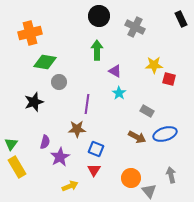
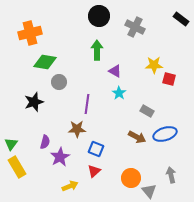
black rectangle: rotated 28 degrees counterclockwise
red triangle: moved 1 px down; rotated 16 degrees clockwise
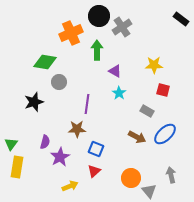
gray cross: moved 13 px left; rotated 30 degrees clockwise
orange cross: moved 41 px right; rotated 10 degrees counterclockwise
red square: moved 6 px left, 11 px down
blue ellipse: rotated 25 degrees counterclockwise
yellow rectangle: rotated 40 degrees clockwise
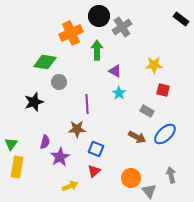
purple line: rotated 12 degrees counterclockwise
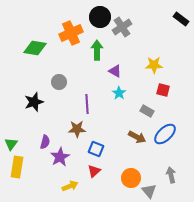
black circle: moved 1 px right, 1 px down
green diamond: moved 10 px left, 14 px up
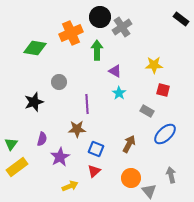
brown arrow: moved 8 px left, 7 px down; rotated 90 degrees counterclockwise
purple semicircle: moved 3 px left, 3 px up
yellow rectangle: rotated 45 degrees clockwise
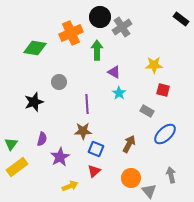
purple triangle: moved 1 px left, 1 px down
brown star: moved 6 px right, 2 px down
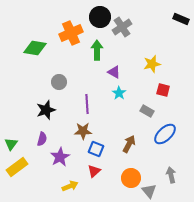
black rectangle: rotated 14 degrees counterclockwise
yellow star: moved 2 px left, 1 px up; rotated 12 degrees counterclockwise
black star: moved 12 px right, 8 px down
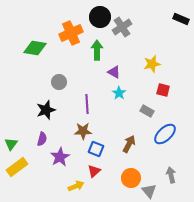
yellow arrow: moved 6 px right
